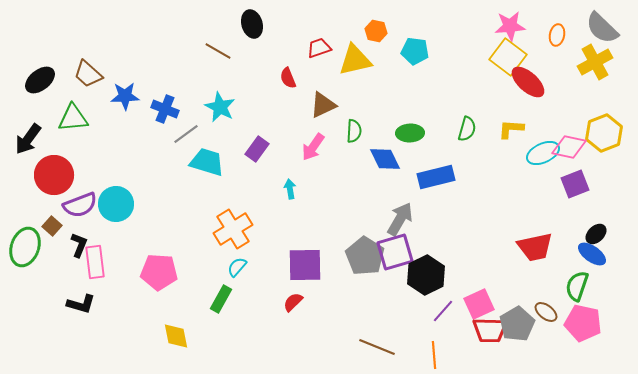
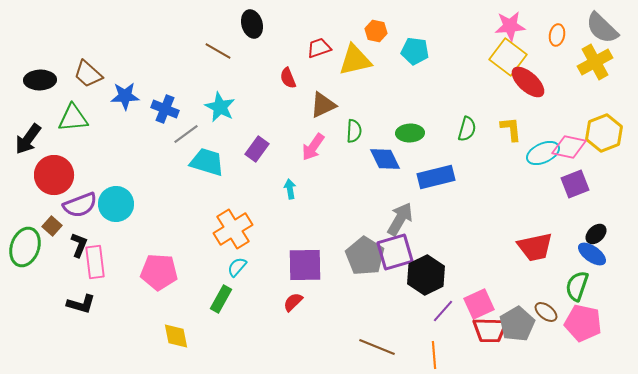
black ellipse at (40, 80): rotated 36 degrees clockwise
yellow L-shape at (511, 129): rotated 80 degrees clockwise
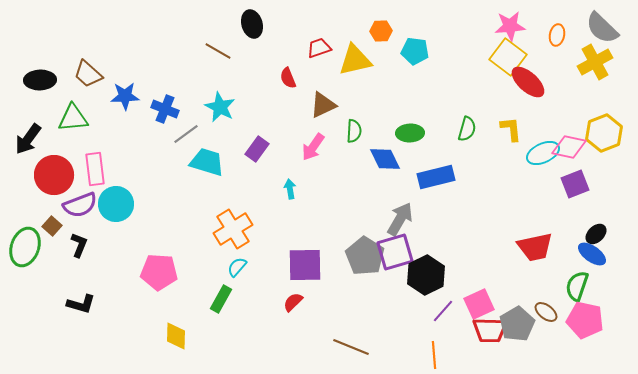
orange hexagon at (376, 31): moved 5 px right; rotated 15 degrees counterclockwise
pink rectangle at (95, 262): moved 93 px up
pink pentagon at (583, 323): moved 2 px right, 3 px up
yellow diamond at (176, 336): rotated 12 degrees clockwise
brown line at (377, 347): moved 26 px left
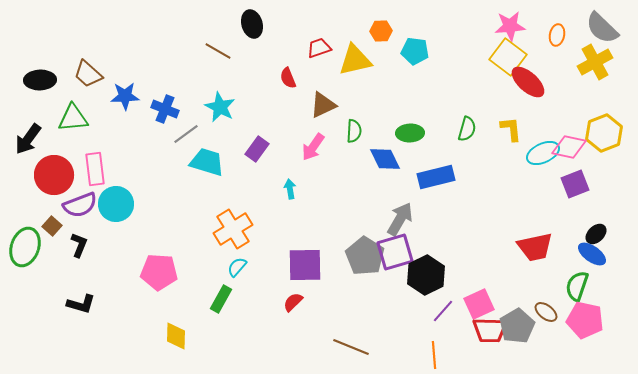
gray pentagon at (517, 324): moved 2 px down
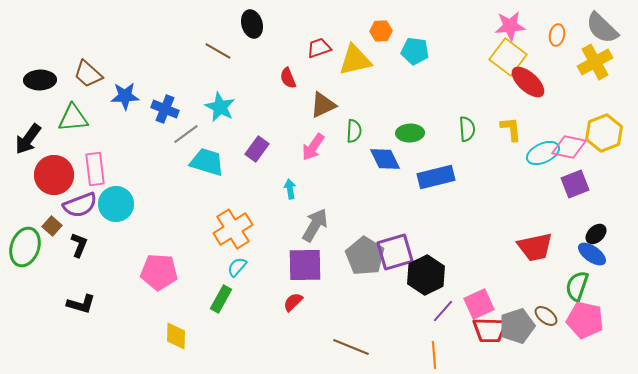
green semicircle at (467, 129): rotated 20 degrees counterclockwise
gray arrow at (400, 219): moved 85 px left, 6 px down
brown ellipse at (546, 312): moved 4 px down
gray pentagon at (517, 326): rotated 12 degrees clockwise
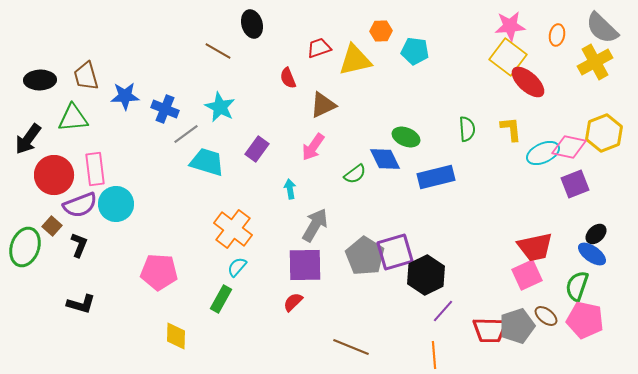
brown trapezoid at (88, 74): moved 2 px left, 2 px down; rotated 32 degrees clockwise
green semicircle at (354, 131): moved 1 px right, 43 px down; rotated 50 degrees clockwise
green ellipse at (410, 133): moved 4 px left, 4 px down; rotated 24 degrees clockwise
orange cross at (233, 229): rotated 21 degrees counterclockwise
pink square at (479, 304): moved 48 px right, 29 px up
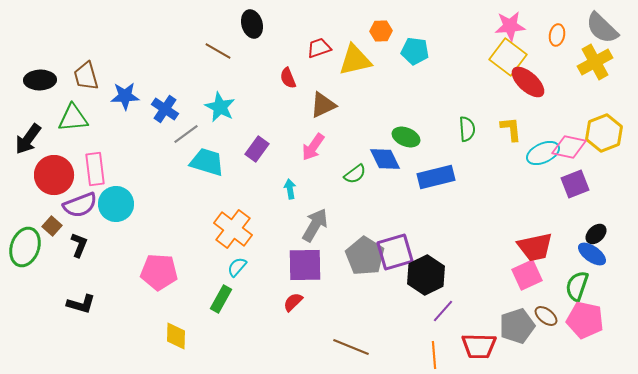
blue cross at (165, 109): rotated 12 degrees clockwise
red trapezoid at (490, 330): moved 11 px left, 16 px down
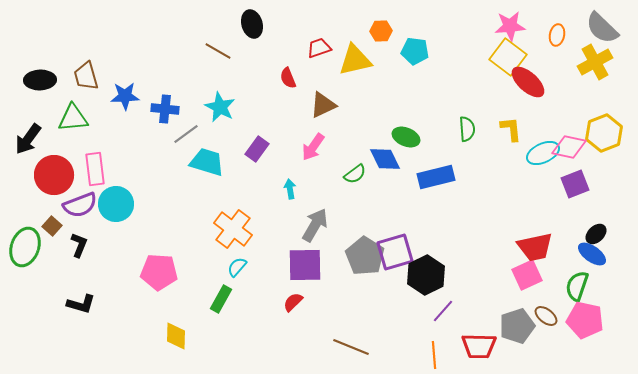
blue cross at (165, 109): rotated 28 degrees counterclockwise
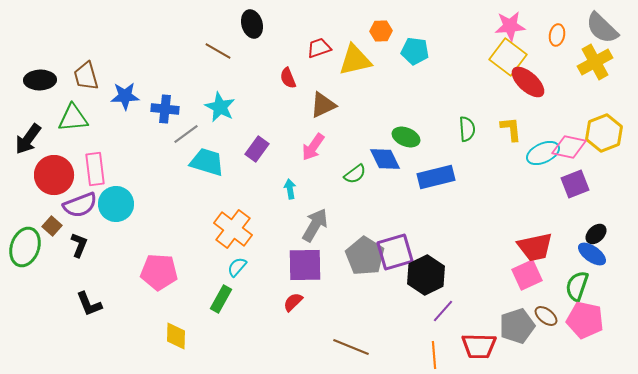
black L-shape at (81, 304): moved 8 px right; rotated 52 degrees clockwise
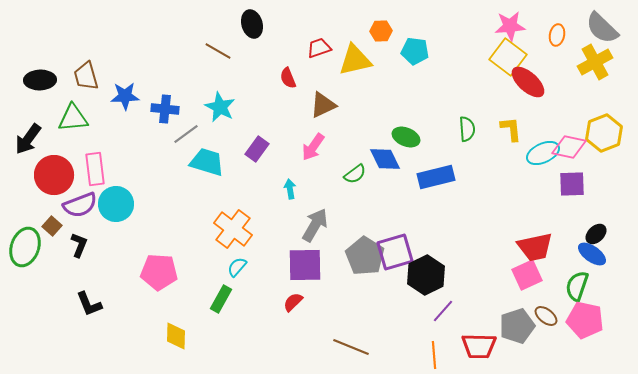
purple square at (575, 184): moved 3 px left; rotated 20 degrees clockwise
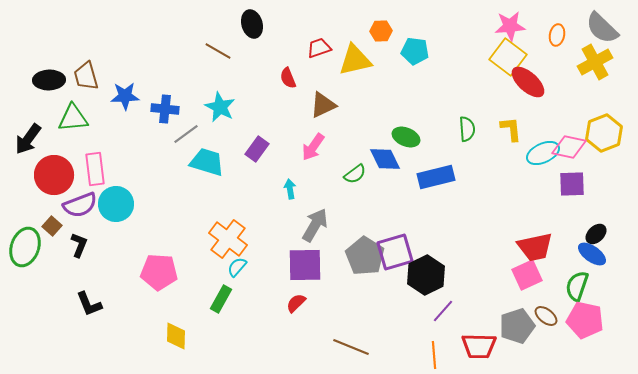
black ellipse at (40, 80): moved 9 px right
orange cross at (233, 229): moved 5 px left, 10 px down
red semicircle at (293, 302): moved 3 px right, 1 px down
